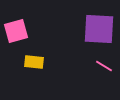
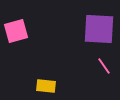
yellow rectangle: moved 12 px right, 24 px down
pink line: rotated 24 degrees clockwise
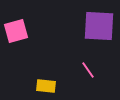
purple square: moved 3 px up
pink line: moved 16 px left, 4 px down
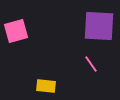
pink line: moved 3 px right, 6 px up
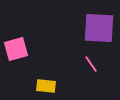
purple square: moved 2 px down
pink square: moved 18 px down
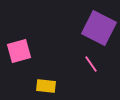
purple square: rotated 24 degrees clockwise
pink square: moved 3 px right, 2 px down
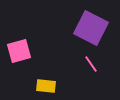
purple square: moved 8 px left
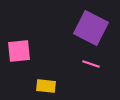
pink square: rotated 10 degrees clockwise
pink line: rotated 36 degrees counterclockwise
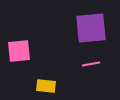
purple square: rotated 32 degrees counterclockwise
pink line: rotated 30 degrees counterclockwise
